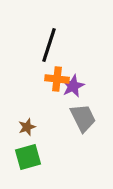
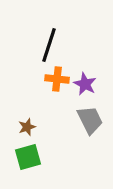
purple star: moved 12 px right, 2 px up; rotated 20 degrees counterclockwise
gray trapezoid: moved 7 px right, 2 px down
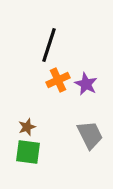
orange cross: moved 1 px right, 1 px down; rotated 30 degrees counterclockwise
purple star: moved 1 px right
gray trapezoid: moved 15 px down
green square: moved 5 px up; rotated 24 degrees clockwise
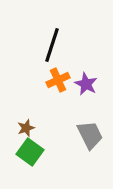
black line: moved 3 px right
brown star: moved 1 px left, 1 px down
green square: moved 2 px right; rotated 28 degrees clockwise
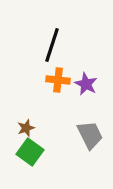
orange cross: rotated 30 degrees clockwise
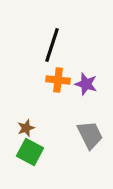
purple star: rotated 10 degrees counterclockwise
green square: rotated 8 degrees counterclockwise
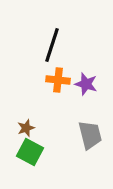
gray trapezoid: rotated 12 degrees clockwise
